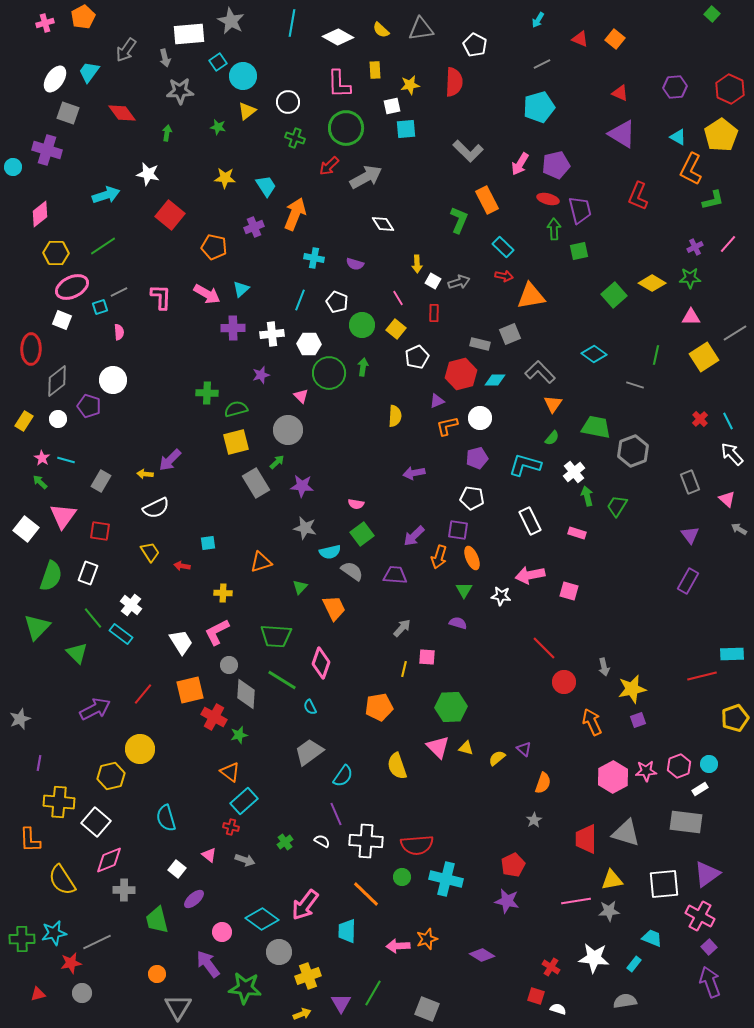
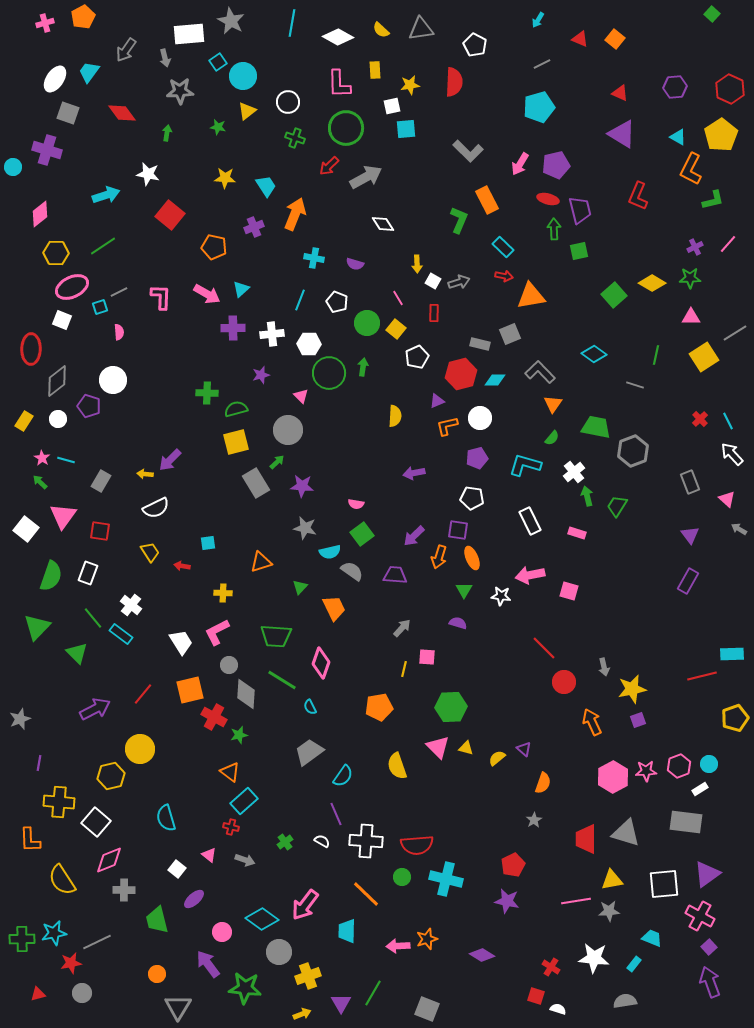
green circle at (362, 325): moved 5 px right, 2 px up
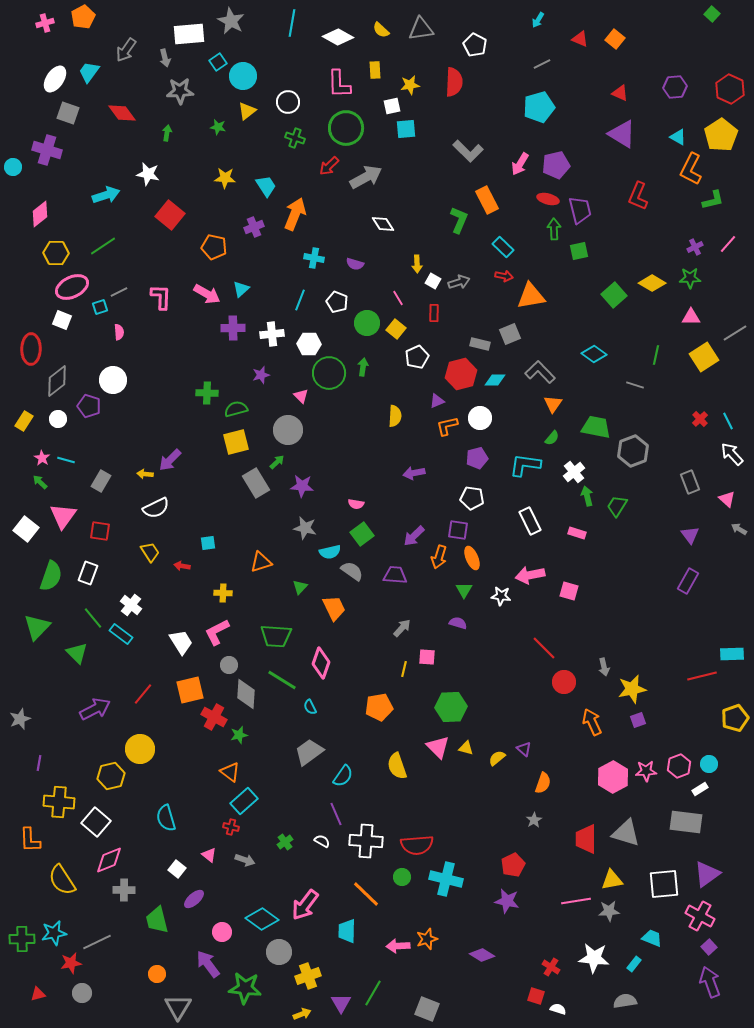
cyan L-shape at (525, 465): rotated 8 degrees counterclockwise
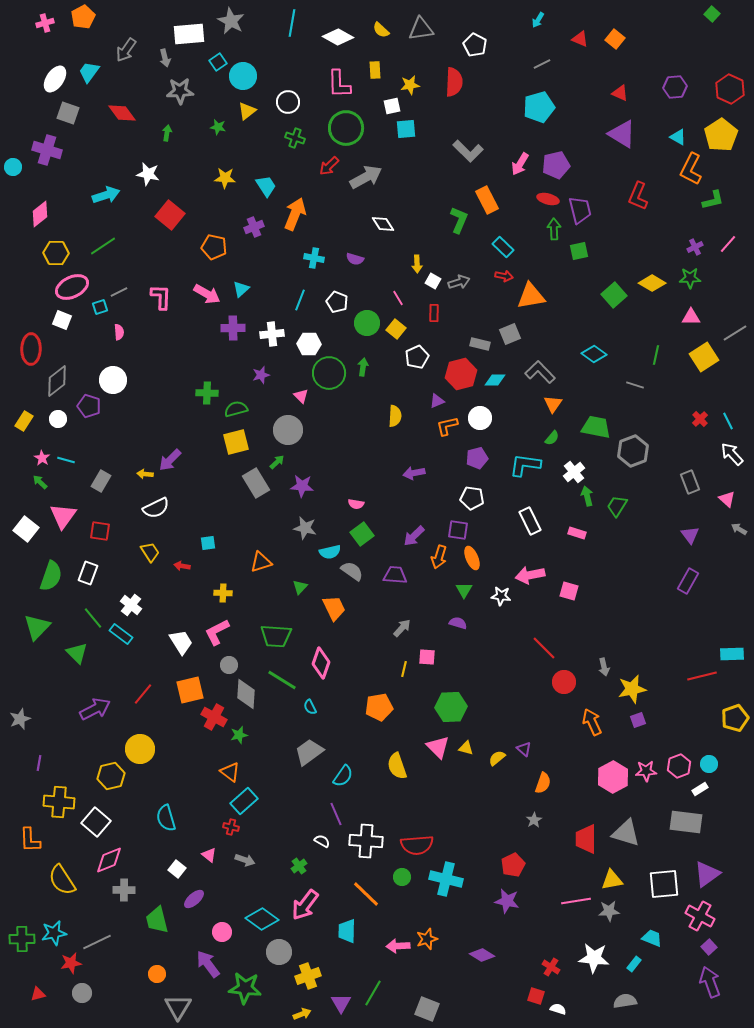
purple semicircle at (355, 264): moved 5 px up
green cross at (285, 842): moved 14 px right, 24 px down
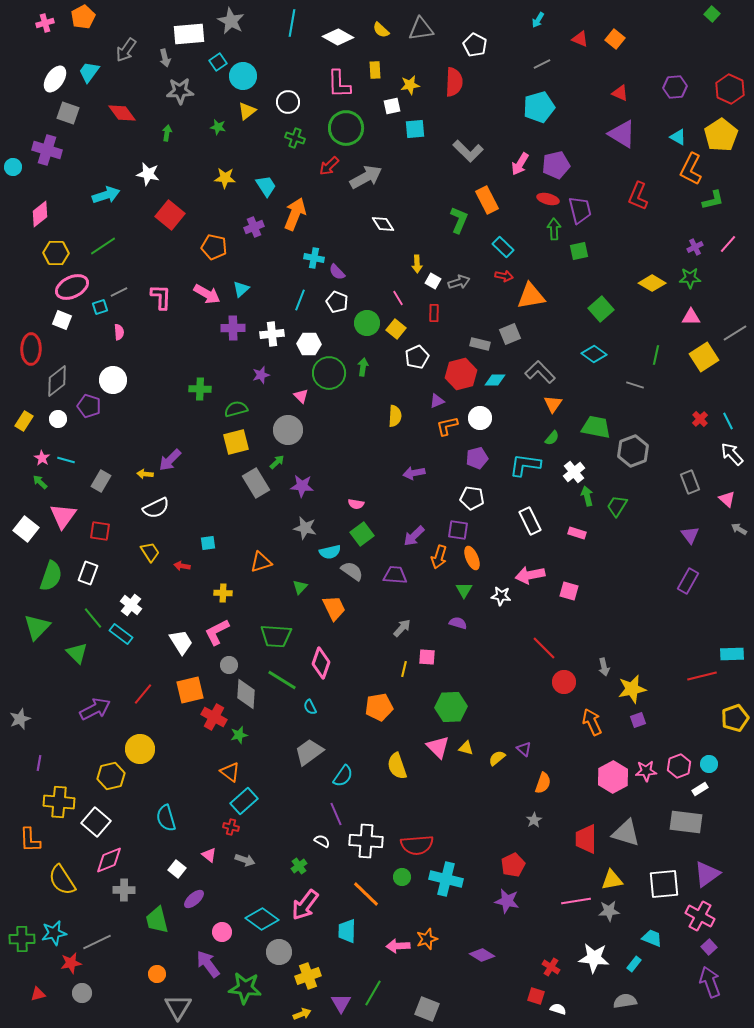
cyan square at (406, 129): moved 9 px right
purple semicircle at (355, 259): moved 18 px left, 13 px down; rotated 30 degrees clockwise
green square at (614, 295): moved 13 px left, 14 px down
green cross at (207, 393): moved 7 px left, 4 px up
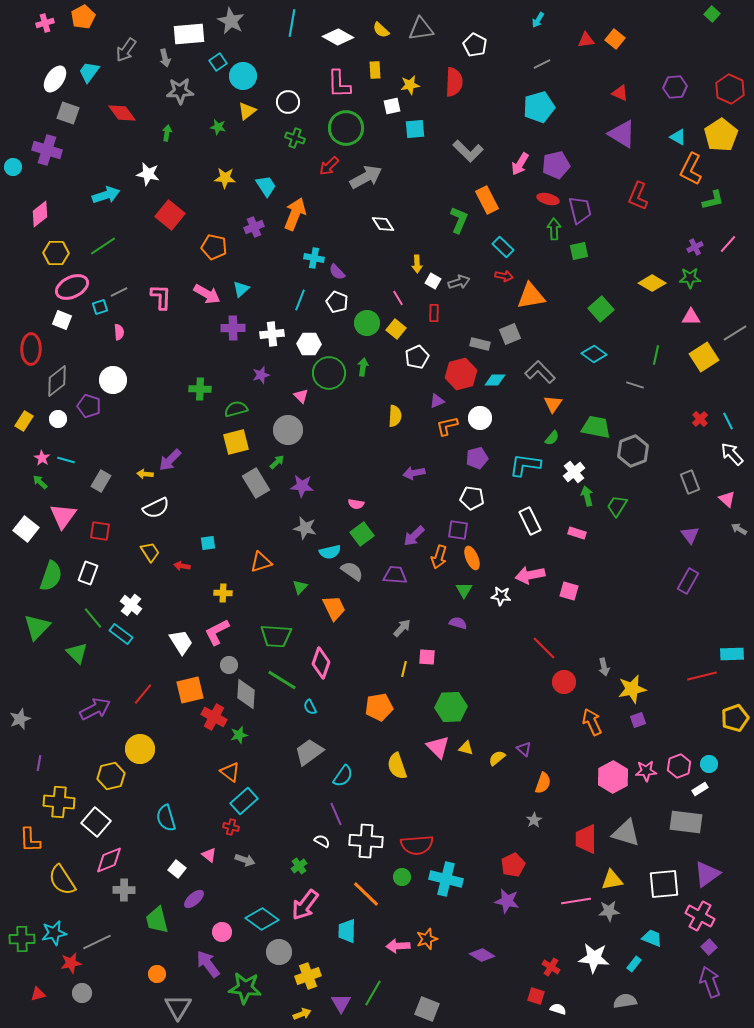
red triangle at (580, 39): moved 6 px right, 1 px down; rotated 30 degrees counterclockwise
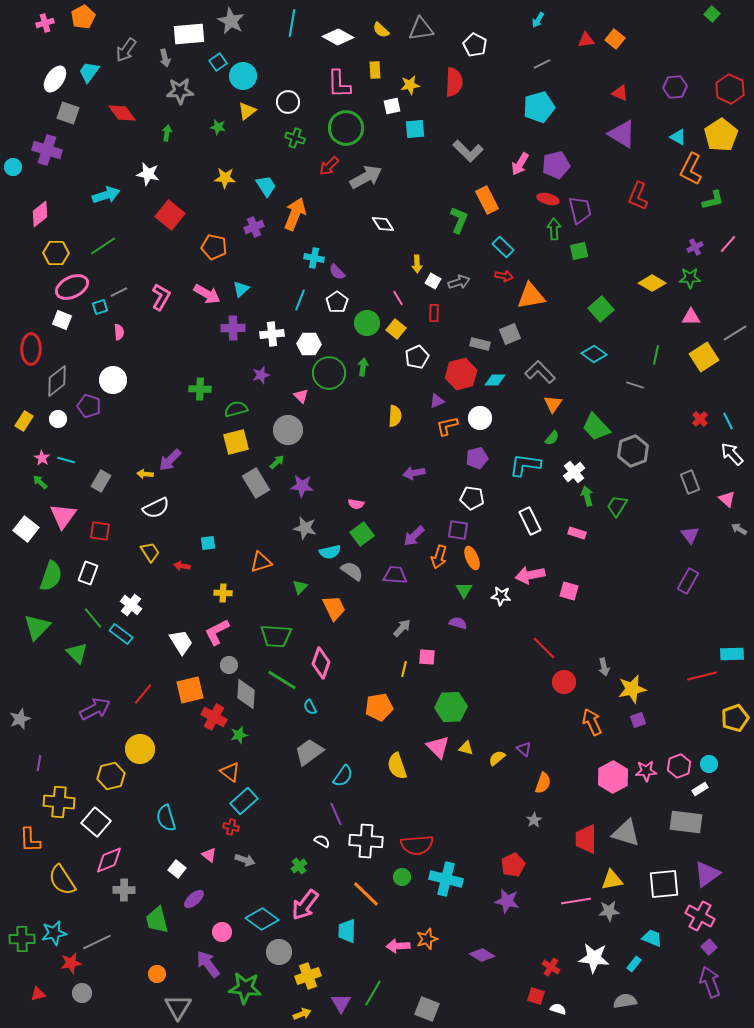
pink L-shape at (161, 297): rotated 28 degrees clockwise
white pentagon at (337, 302): rotated 15 degrees clockwise
green trapezoid at (596, 427): rotated 144 degrees counterclockwise
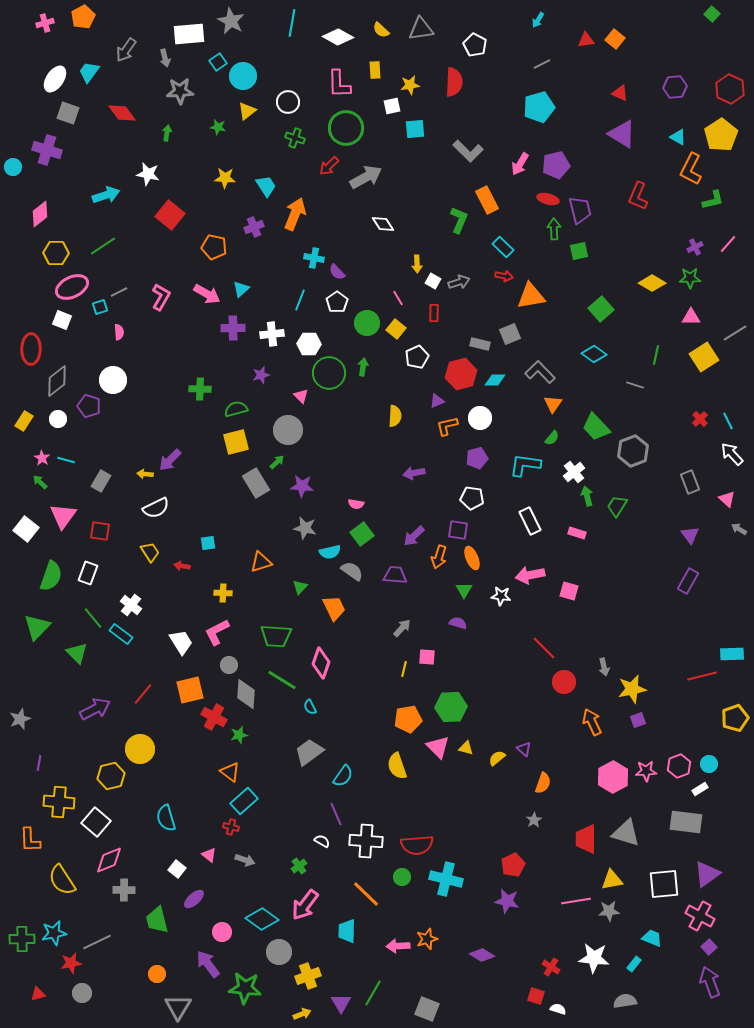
orange pentagon at (379, 707): moved 29 px right, 12 px down
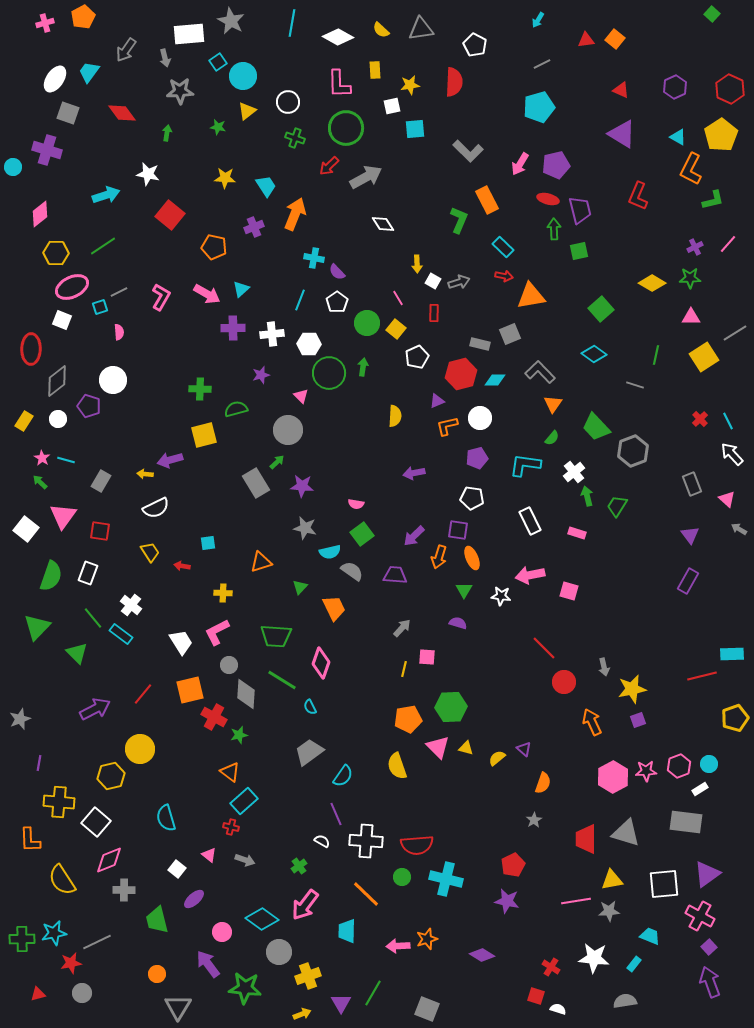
purple hexagon at (675, 87): rotated 20 degrees counterclockwise
red triangle at (620, 93): moved 1 px right, 3 px up
yellow square at (236, 442): moved 32 px left, 7 px up
purple arrow at (170, 460): rotated 30 degrees clockwise
gray rectangle at (690, 482): moved 2 px right, 2 px down
cyan trapezoid at (652, 938): moved 2 px left, 2 px up
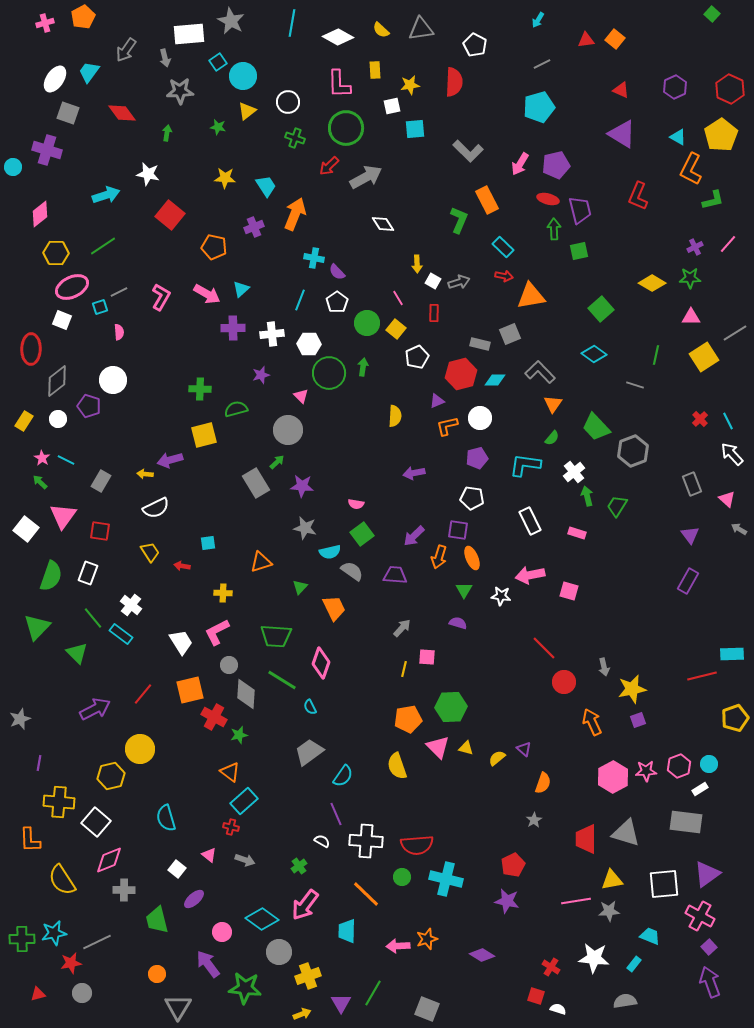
cyan line at (66, 460): rotated 12 degrees clockwise
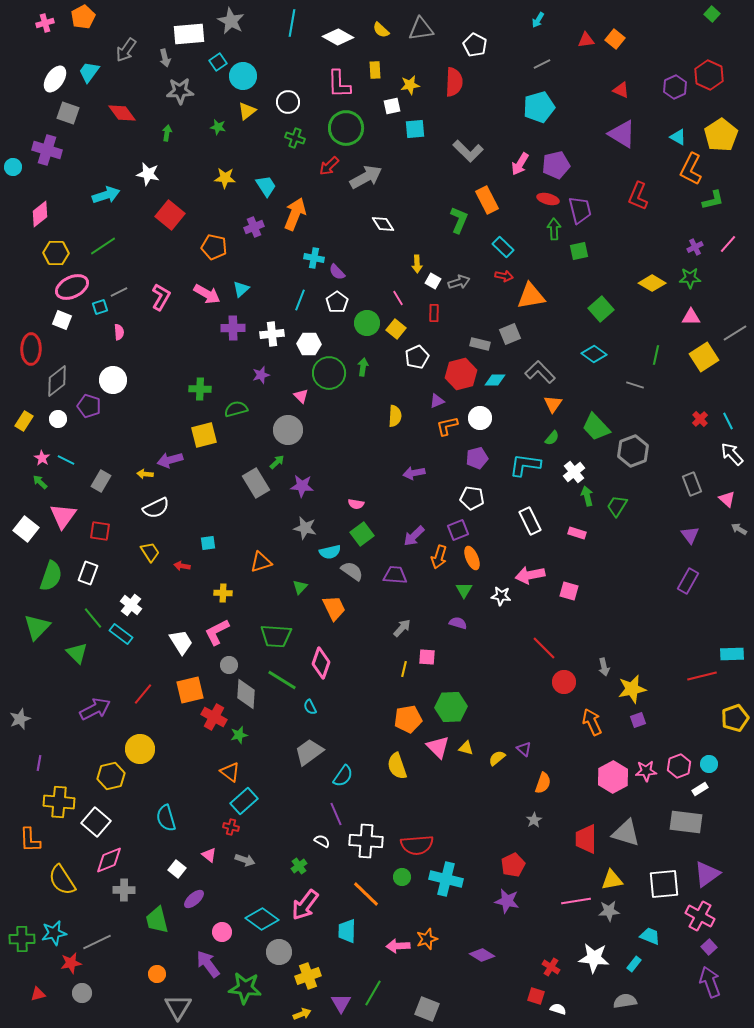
red hexagon at (730, 89): moved 21 px left, 14 px up
purple square at (458, 530): rotated 30 degrees counterclockwise
